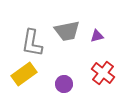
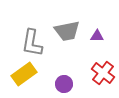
purple triangle: rotated 16 degrees clockwise
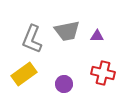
gray L-shape: moved 4 px up; rotated 12 degrees clockwise
red cross: rotated 25 degrees counterclockwise
